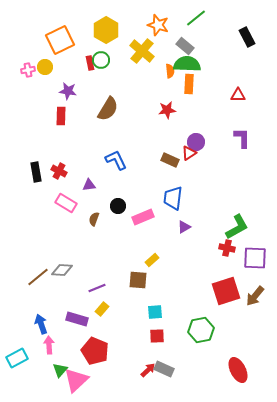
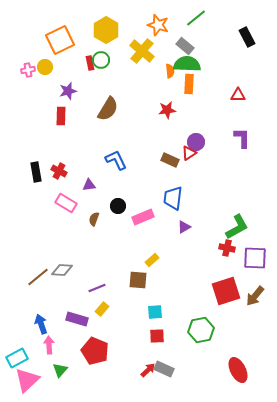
purple star at (68, 91): rotated 24 degrees counterclockwise
pink triangle at (76, 380): moved 49 px left
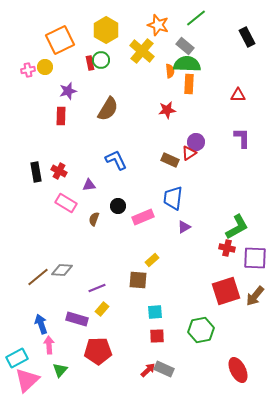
red pentagon at (95, 351): moved 3 px right; rotated 24 degrees counterclockwise
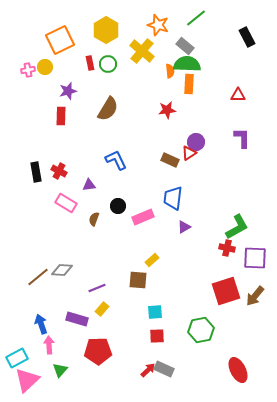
green circle at (101, 60): moved 7 px right, 4 px down
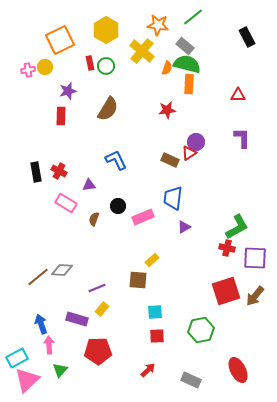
green line at (196, 18): moved 3 px left, 1 px up
orange star at (158, 25): rotated 10 degrees counterclockwise
green circle at (108, 64): moved 2 px left, 2 px down
green semicircle at (187, 64): rotated 12 degrees clockwise
orange semicircle at (170, 71): moved 3 px left, 3 px up; rotated 24 degrees clockwise
gray rectangle at (164, 369): moved 27 px right, 11 px down
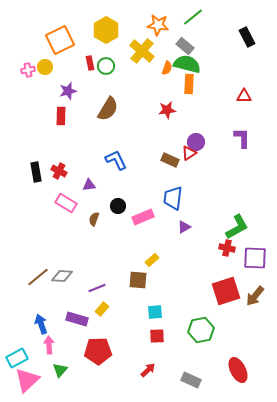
red triangle at (238, 95): moved 6 px right, 1 px down
gray diamond at (62, 270): moved 6 px down
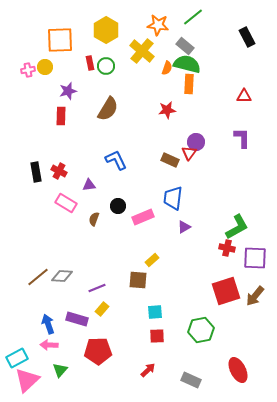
orange square at (60, 40): rotated 24 degrees clockwise
red triangle at (189, 153): rotated 21 degrees counterclockwise
blue arrow at (41, 324): moved 7 px right
pink arrow at (49, 345): rotated 84 degrees counterclockwise
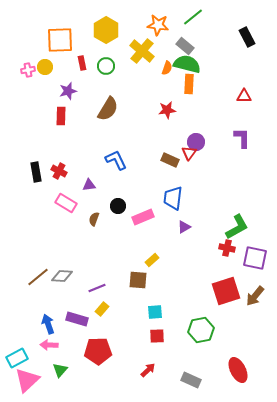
red rectangle at (90, 63): moved 8 px left
purple square at (255, 258): rotated 10 degrees clockwise
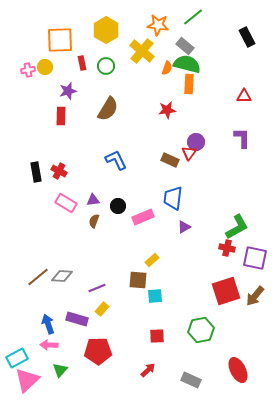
purple triangle at (89, 185): moved 4 px right, 15 px down
brown semicircle at (94, 219): moved 2 px down
cyan square at (155, 312): moved 16 px up
